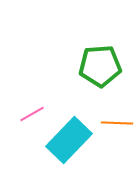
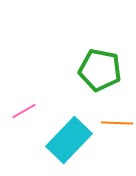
green pentagon: moved 4 px down; rotated 15 degrees clockwise
pink line: moved 8 px left, 3 px up
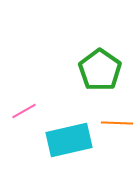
green pentagon: rotated 24 degrees clockwise
cyan rectangle: rotated 33 degrees clockwise
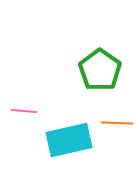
pink line: rotated 35 degrees clockwise
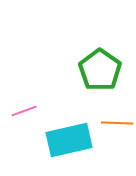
pink line: rotated 25 degrees counterclockwise
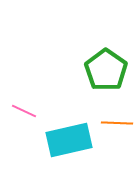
green pentagon: moved 6 px right
pink line: rotated 45 degrees clockwise
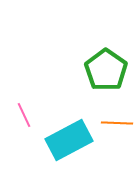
pink line: moved 4 px down; rotated 40 degrees clockwise
cyan rectangle: rotated 15 degrees counterclockwise
